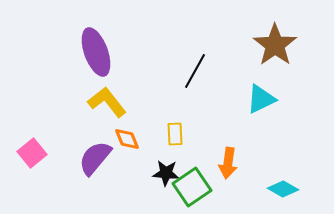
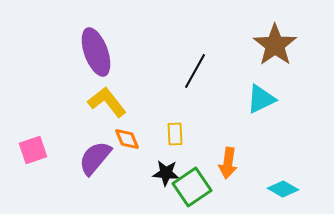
pink square: moved 1 px right, 3 px up; rotated 20 degrees clockwise
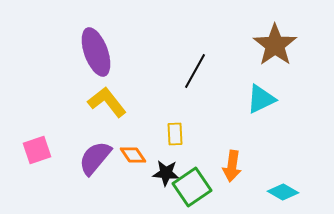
orange diamond: moved 6 px right, 16 px down; rotated 12 degrees counterclockwise
pink square: moved 4 px right
orange arrow: moved 4 px right, 3 px down
cyan diamond: moved 3 px down
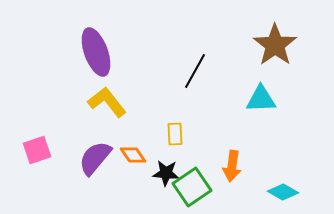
cyan triangle: rotated 24 degrees clockwise
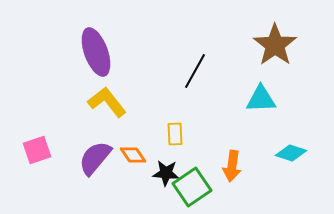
cyan diamond: moved 8 px right, 39 px up; rotated 12 degrees counterclockwise
